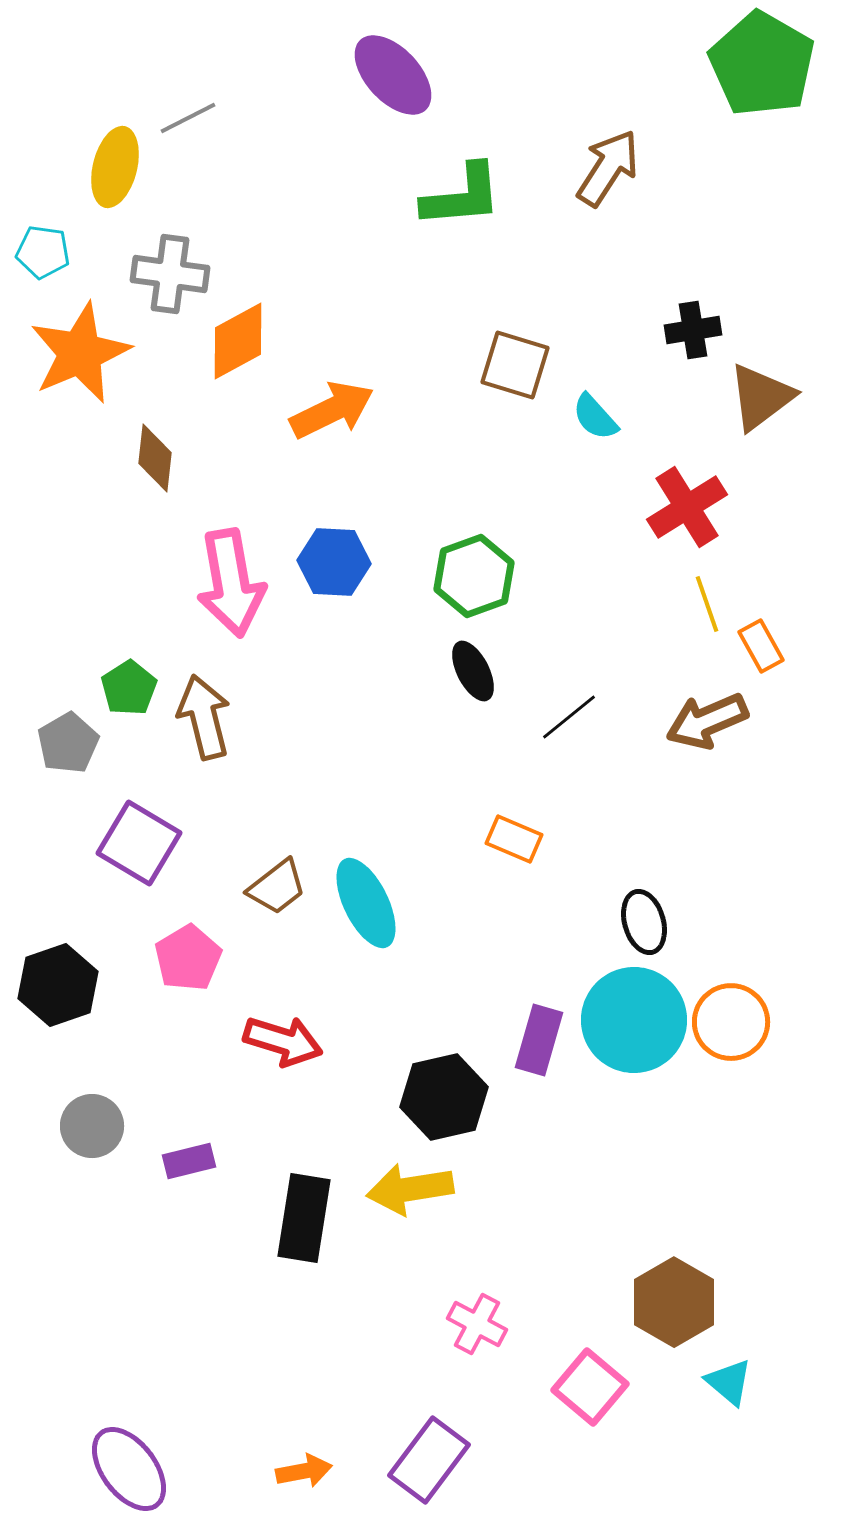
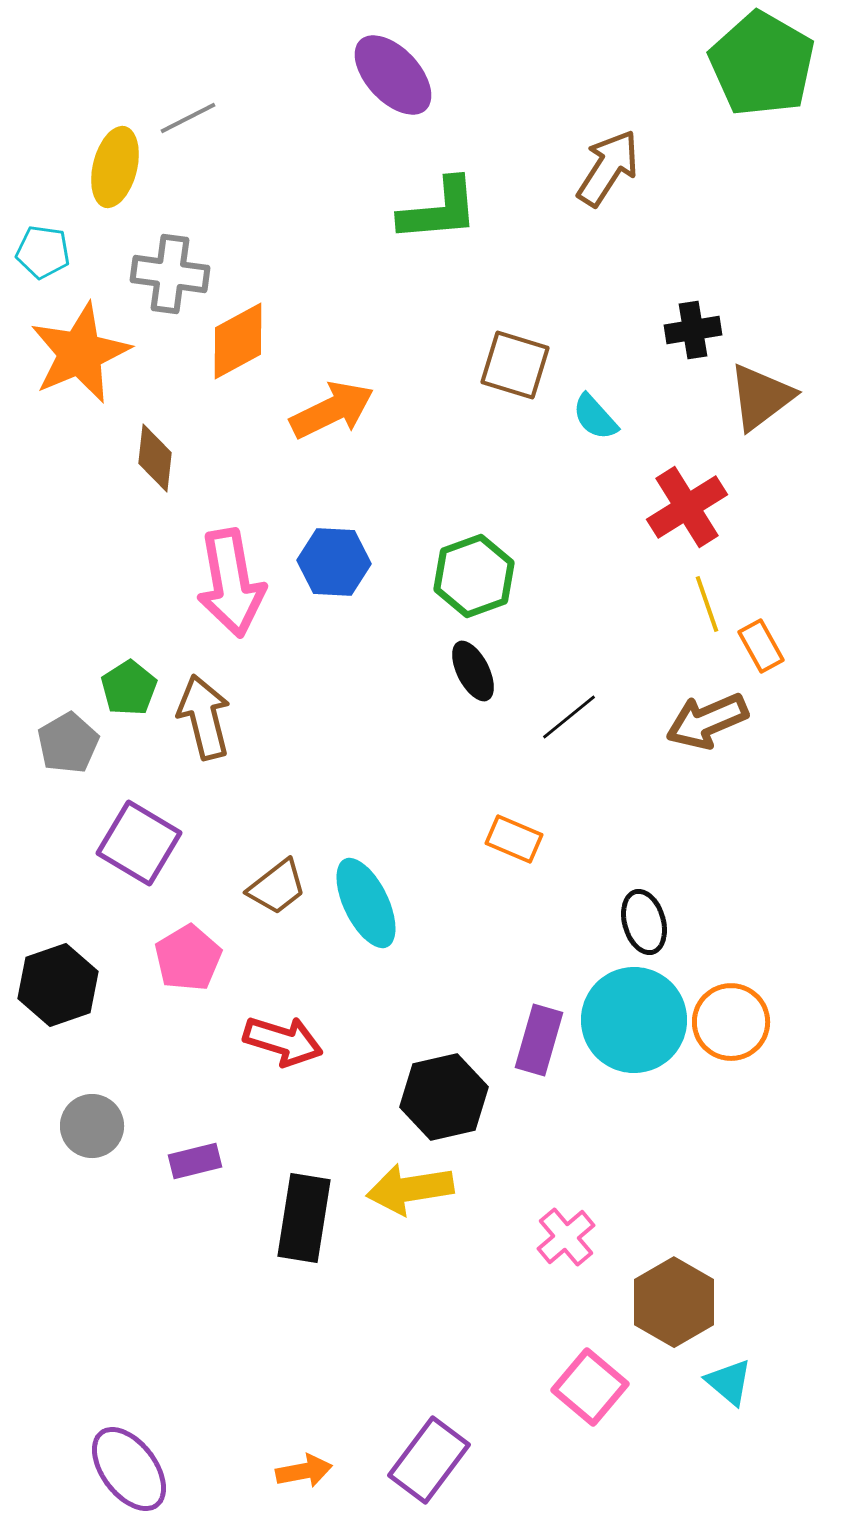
green L-shape at (462, 196): moved 23 px left, 14 px down
purple rectangle at (189, 1161): moved 6 px right
pink cross at (477, 1324): moved 89 px right, 87 px up; rotated 22 degrees clockwise
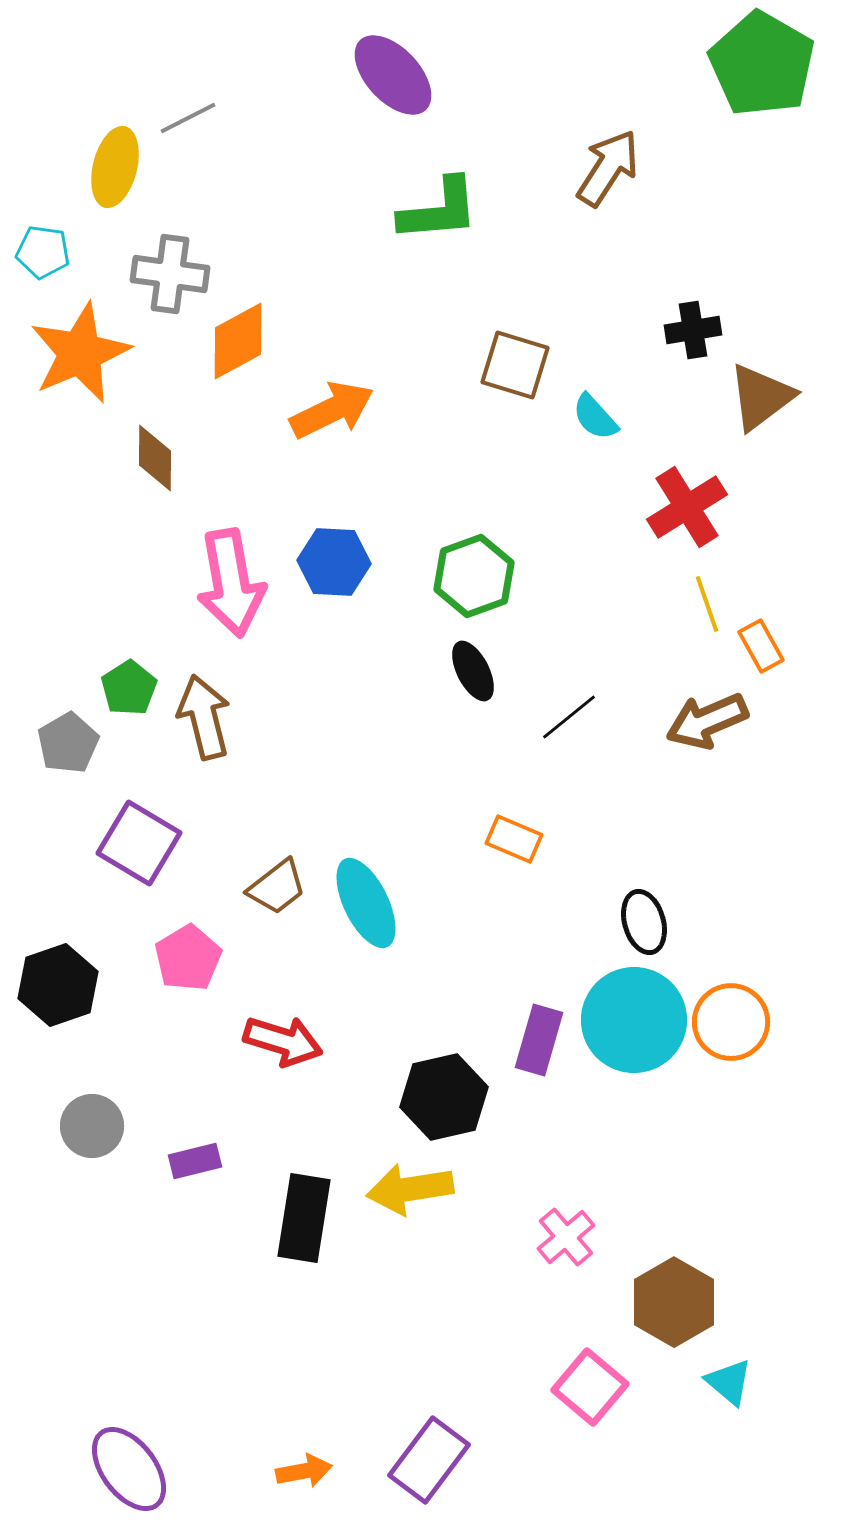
brown diamond at (155, 458): rotated 6 degrees counterclockwise
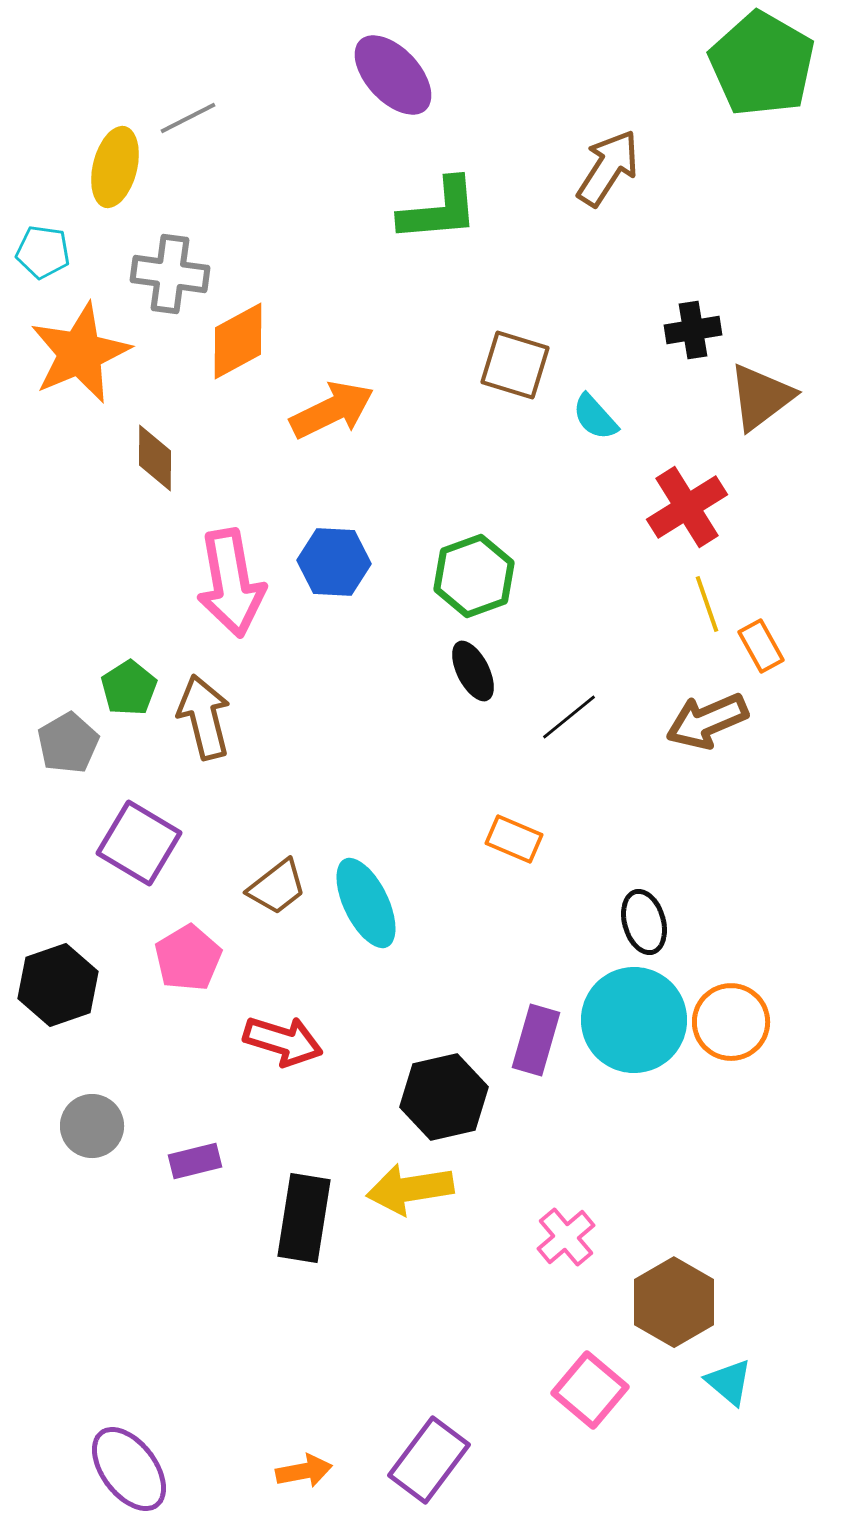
purple rectangle at (539, 1040): moved 3 px left
pink square at (590, 1387): moved 3 px down
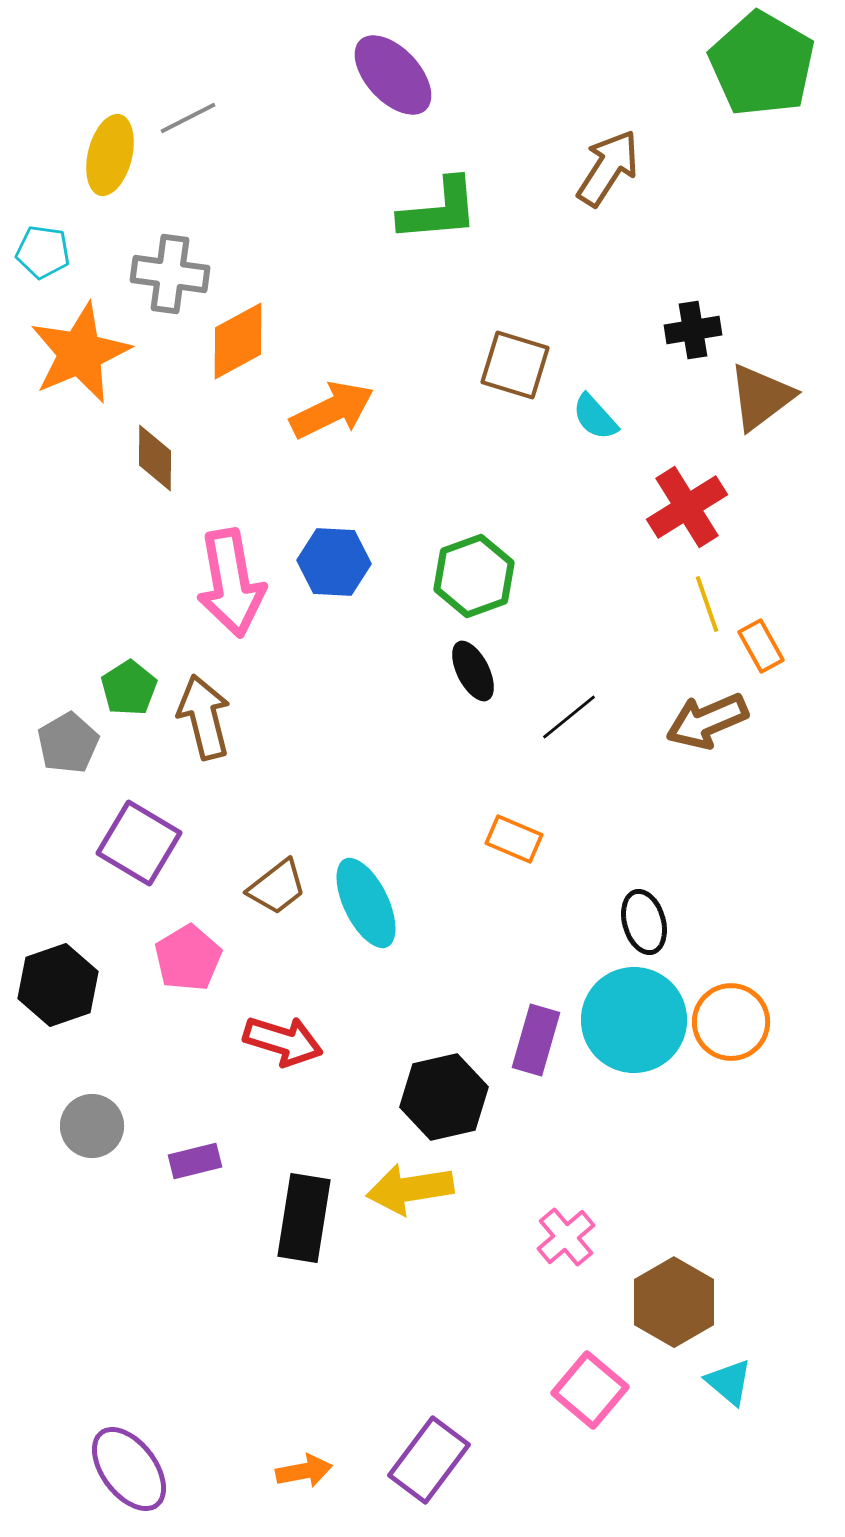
yellow ellipse at (115, 167): moved 5 px left, 12 px up
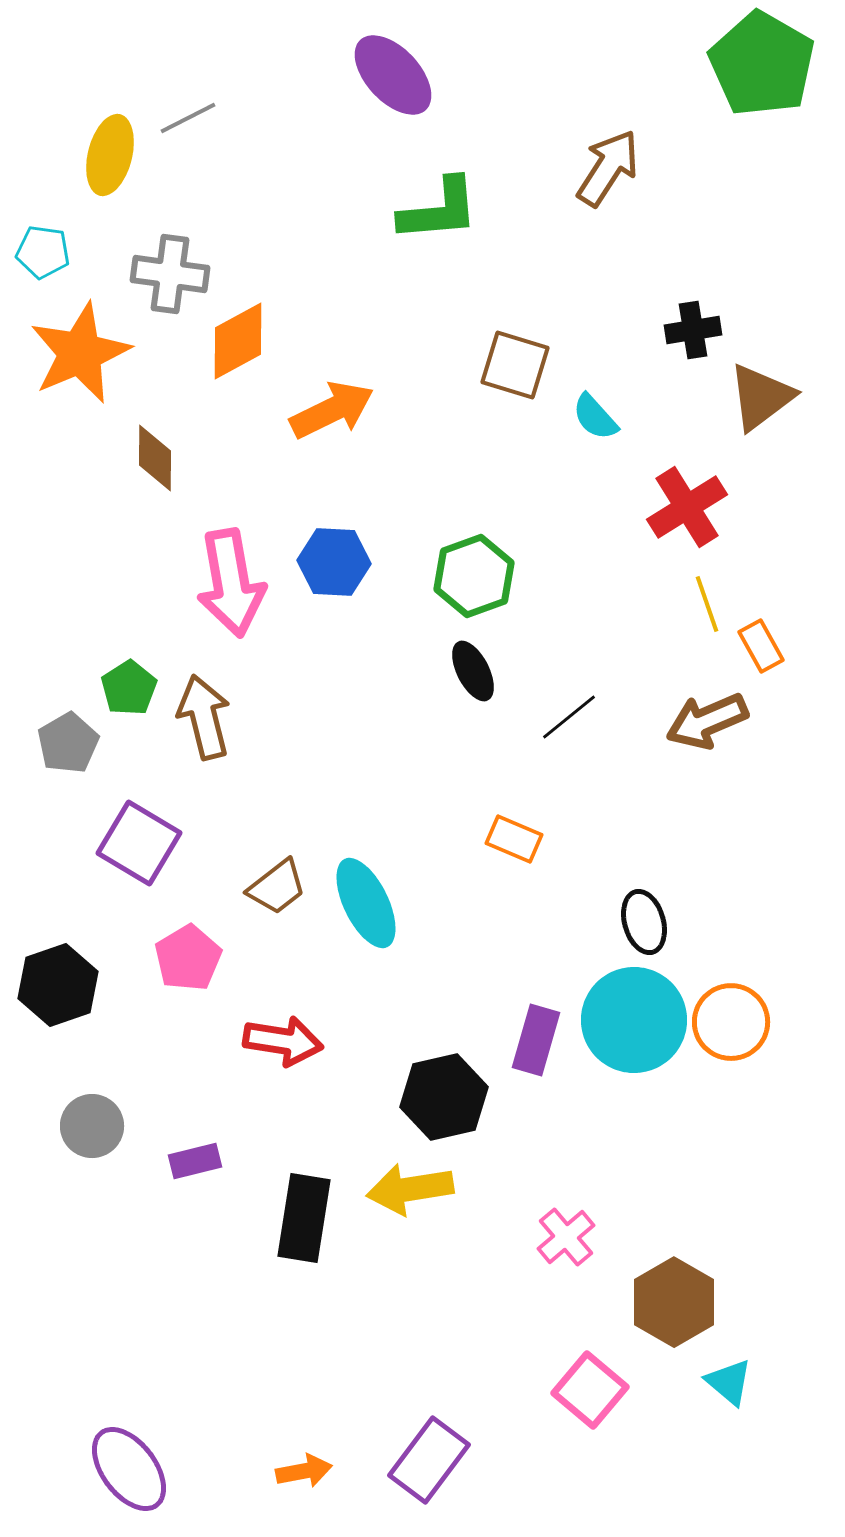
red arrow at (283, 1041): rotated 8 degrees counterclockwise
